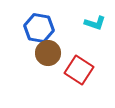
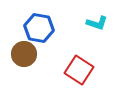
cyan L-shape: moved 2 px right
brown circle: moved 24 px left, 1 px down
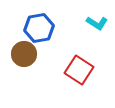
cyan L-shape: rotated 15 degrees clockwise
blue hexagon: rotated 20 degrees counterclockwise
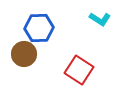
cyan L-shape: moved 3 px right, 4 px up
blue hexagon: rotated 8 degrees clockwise
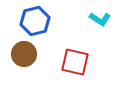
blue hexagon: moved 4 px left, 7 px up; rotated 12 degrees counterclockwise
red square: moved 4 px left, 8 px up; rotated 20 degrees counterclockwise
